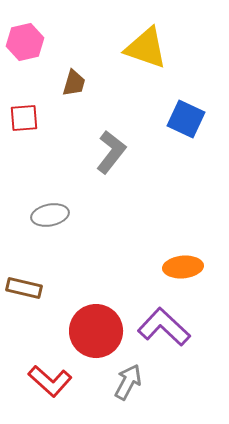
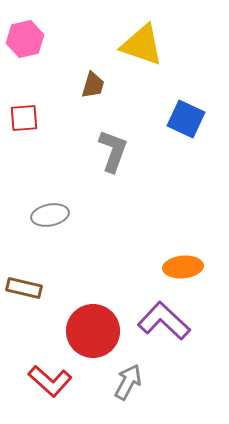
pink hexagon: moved 3 px up
yellow triangle: moved 4 px left, 3 px up
brown trapezoid: moved 19 px right, 2 px down
gray L-shape: moved 2 px right, 1 px up; rotated 18 degrees counterclockwise
purple L-shape: moved 6 px up
red circle: moved 3 px left
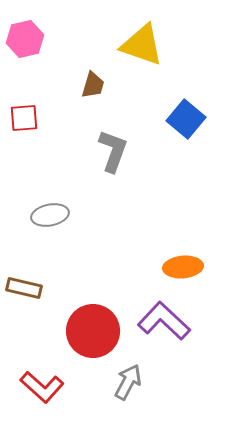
blue square: rotated 15 degrees clockwise
red L-shape: moved 8 px left, 6 px down
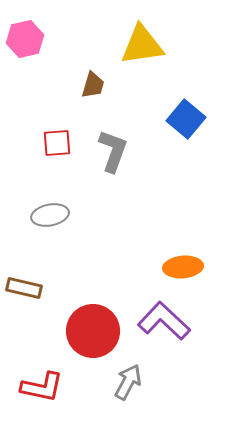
yellow triangle: rotated 27 degrees counterclockwise
red square: moved 33 px right, 25 px down
red L-shape: rotated 30 degrees counterclockwise
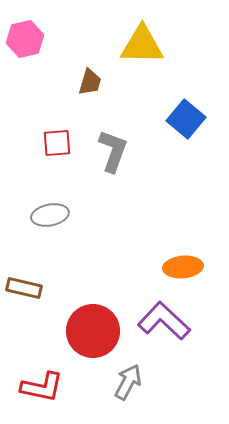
yellow triangle: rotated 9 degrees clockwise
brown trapezoid: moved 3 px left, 3 px up
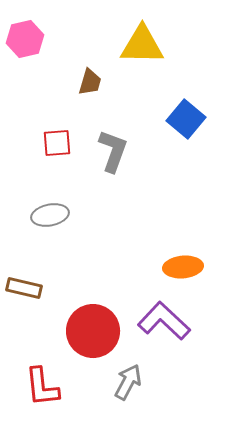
red L-shape: rotated 72 degrees clockwise
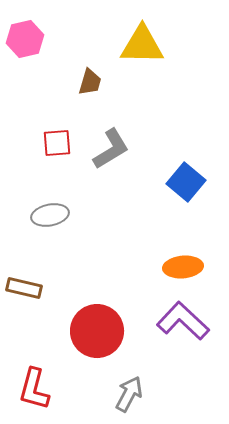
blue square: moved 63 px down
gray L-shape: moved 2 px left, 2 px up; rotated 39 degrees clockwise
purple L-shape: moved 19 px right
red circle: moved 4 px right
gray arrow: moved 1 px right, 12 px down
red L-shape: moved 8 px left, 2 px down; rotated 21 degrees clockwise
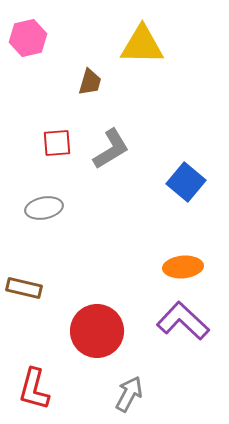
pink hexagon: moved 3 px right, 1 px up
gray ellipse: moved 6 px left, 7 px up
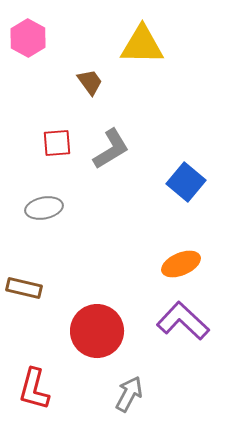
pink hexagon: rotated 18 degrees counterclockwise
brown trapezoid: rotated 52 degrees counterclockwise
orange ellipse: moved 2 px left, 3 px up; rotated 18 degrees counterclockwise
